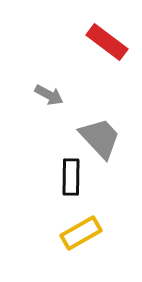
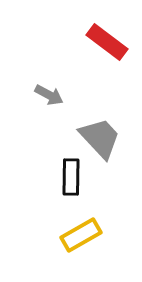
yellow rectangle: moved 2 px down
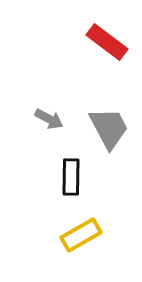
gray arrow: moved 24 px down
gray trapezoid: moved 9 px right, 10 px up; rotated 15 degrees clockwise
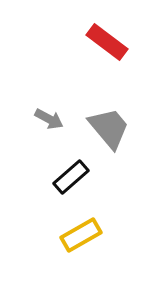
gray trapezoid: rotated 12 degrees counterclockwise
black rectangle: rotated 48 degrees clockwise
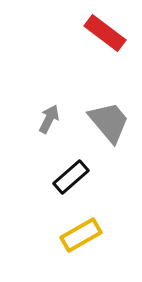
red rectangle: moved 2 px left, 9 px up
gray arrow: rotated 92 degrees counterclockwise
gray trapezoid: moved 6 px up
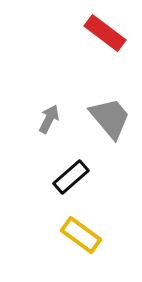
gray trapezoid: moved 1 px right, 4 px up
yellow rectangle: rotated 66 degrees clockwise
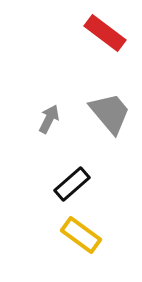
gray trapezoid: moved 5 px up
black rectangle: moved 1 px right, 7 px down
